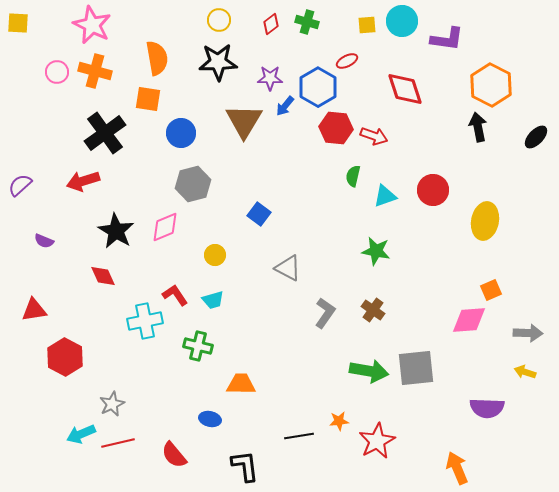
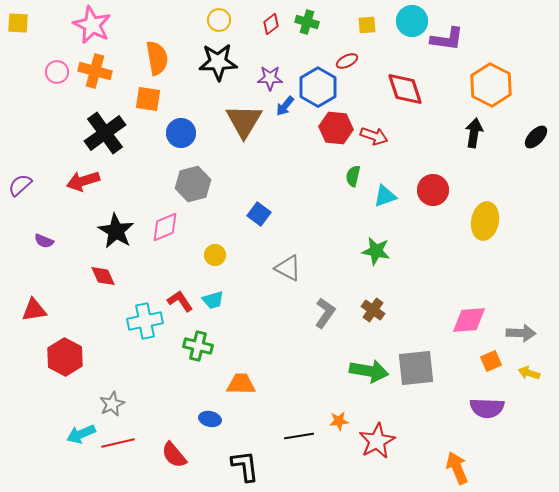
cyan circle at (402, 21): moved 10 px right
black arrow at (478, 127): moved 4 px left, 6 px down; rotated 20 degrees clockwise
orange square at (491, 290): moved 71 px down
red L-shape at (175, 295): moved 5 px right, 6 px down
gray arrow at (528, 333): moved 7 px left
yellow arrow at (525, 372): moved 4 px right, 1 px down
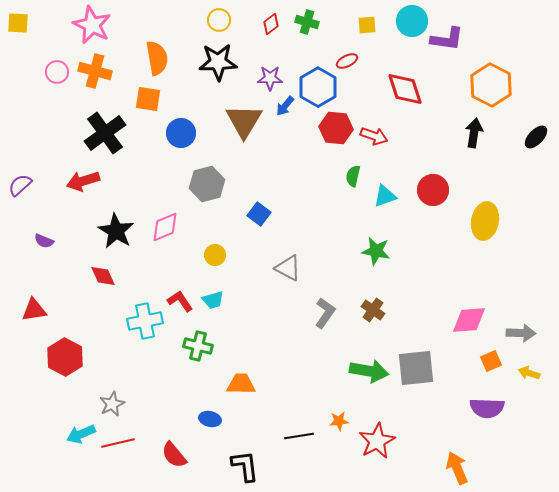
gray hexagon at (193, 184): moved 14 px right
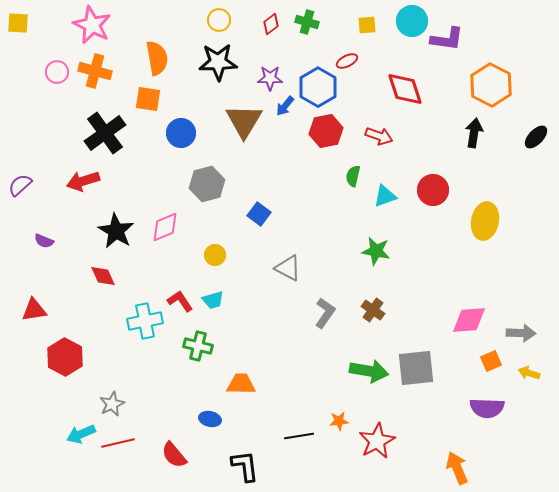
red hexagon at (336, 128): moved 10 px left, 3 px down; rotated 16 degrees counterclockwise
red arrow at (374, 136): moved 5 px right
